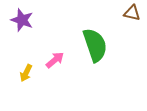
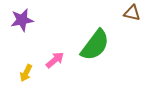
purple star: rotated 30 degrees counterclockwise
green semicircle: rotated 56 degrees clockwise
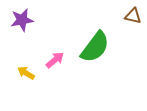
brown triangle: moved 1 px right, 3 px down
green semicircle: moved 2 px down
yellow arrow: rotated 96 degrees clockwise
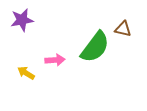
brown triangle: moved 10 px left, 13 px down
pink arrow: rotated 36 degrees clockwise
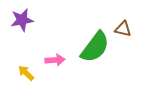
yellow arrow: rotated 12 degrees clockwise
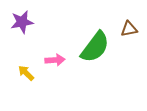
purple star: moved 2 px down
brown triangle: moved 6 px right; rotated 24 degrees counterclockwise
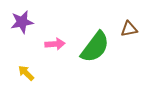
pink arrow: moved 16 px up
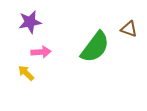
purple star: moved 8 px right
brown triangle: rotated 30 degrees clockwise
pink arrow: moved 14 px left, 8 px down
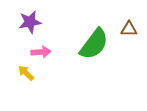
brown triangle: rotated 18 degrees counterclockwise
green semicircle: moved 1 px left, 3 px up
